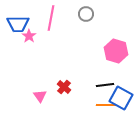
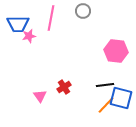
gray circle: moved 3 px left, 3 px up
pink star: rotated 24 degrees clockwise
pink hexagon: rotated 10 degrees counterclockwise
red cross: rotated 16 degrees clockwise
blue square: rotated 15 degrees counterclockwise
orange line: rotated 48 degrees counterclockwise
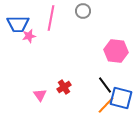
black line: rotated 60 degrees clockwise
pink triangle: moved 1 px up
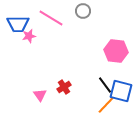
pink line: rotated 70 degrees counterclockwise
blue square: moved 7 px up
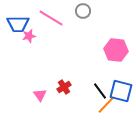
pink hexagon: moved 1 px up
black line: moved 5 px left, 6 px down
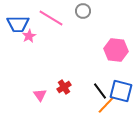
pink star: rotated 16 degrees counterclockwise
